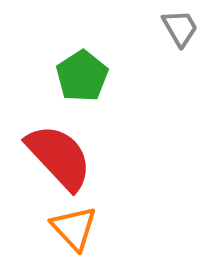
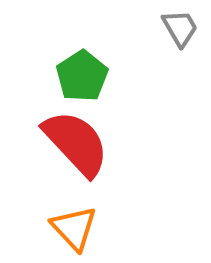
red semicircle: moved 17 px right, 14 px up
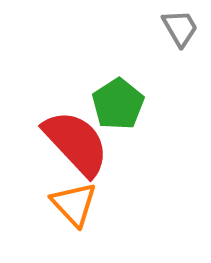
green pentagon: moved 36 px right, 28 px down
orange triangle: moved 24 px up
